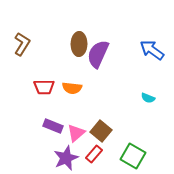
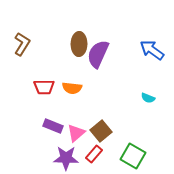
brown square: rotated 10 degrees clockwise
purple star: rotated 25 degrees clockwise
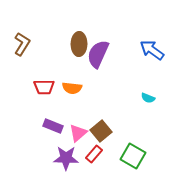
pink triangle: moved 2 px right
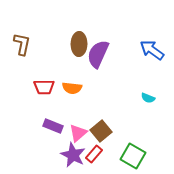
brown L-shape: rotated 20 degrees counterclockwise
purple star: moved 7 px right, 3 px up; rotated 25 degrees clockwise
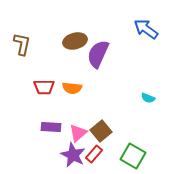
brown ellipse: moved 4 px left, 3 px up; rotated 75 degrees clockwise
blue arrow: moved 6 px left, 21 px up
purple rectangle: moved 2 px left, 1 px down; rotated 18 degrees counterclockwise
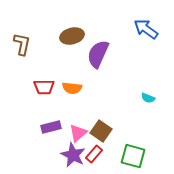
brown ellipse: moved 3 px left, 5 px up
purple rectangle: rotated 18 degrees counterclockwise
brown square: rotated 15 degrees counterclockwise
green square: rotated 15 degrees counterclockwise
